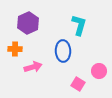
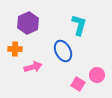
blue ellipse: rotated 25 degrees counterclockwise
pink circle: moved 2 px left, 4 px down
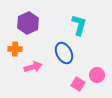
blue ellipse: moved 1 px right, 2 px down
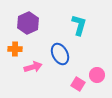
blue ellipse: moved 4 px left, 1 px down
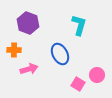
purple hexagon: rotated 15 degrees counterclockwise
orange cross: moved 1 px left, 1 px down
pink arrow: moved 4 px left, 2 px down
